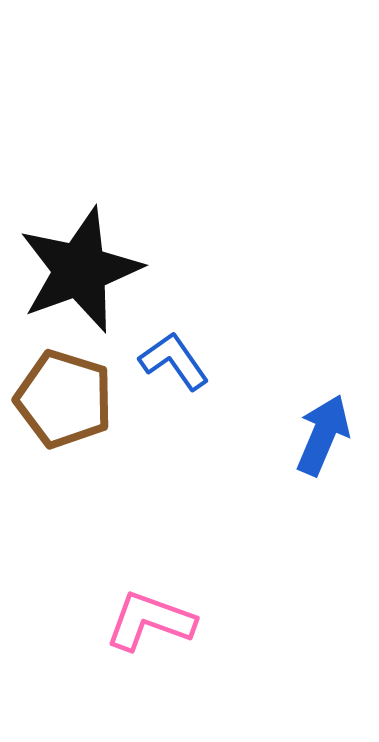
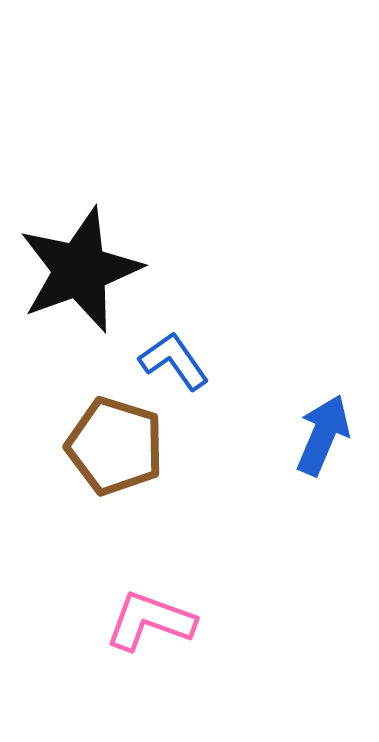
brown pentagon: moved 51 px right, 47 px down
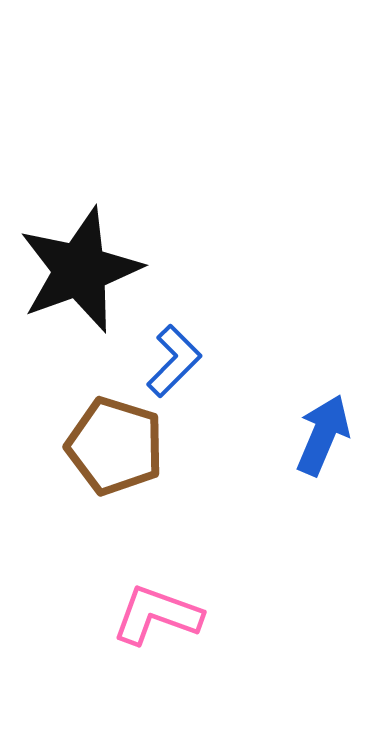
blue L-shape: rotated 80 degrees clockwise
pink L-shape: moved 7 px right, 6 px up
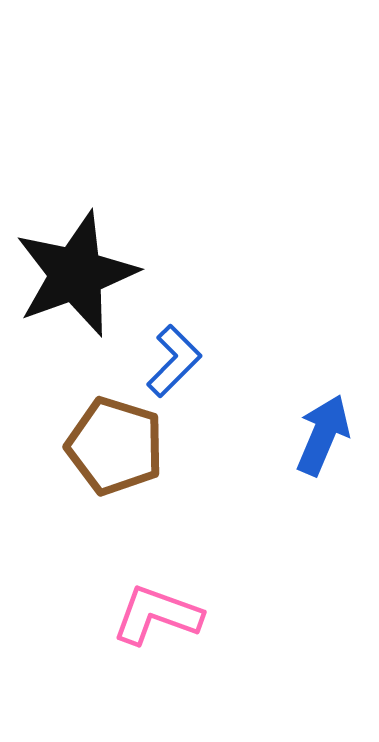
black star: moved 4 px left, 4 px down
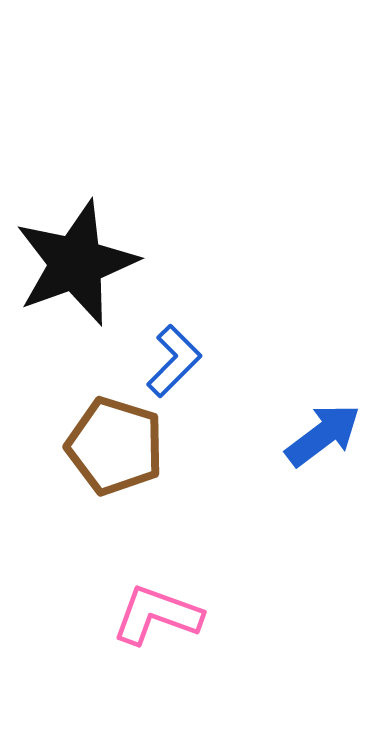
black star: moved 11 px up
blue arrow: rotated 30 degrees clockwise
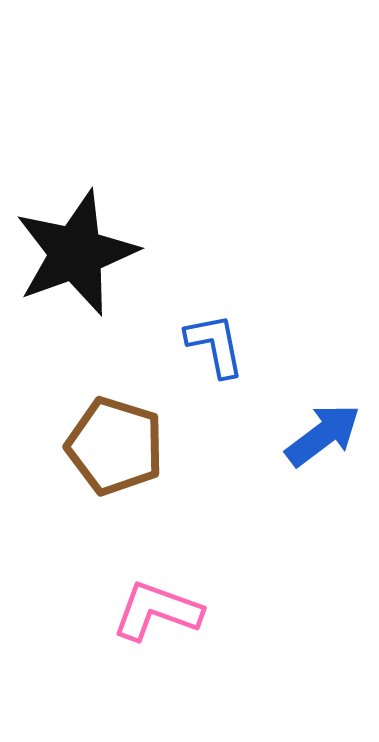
black star: moved 10 px up
blue L-shape: moved 41 px right, 16 px up; rotated 56 degrees counterclockwise
pink L-shape: moved 4 px up
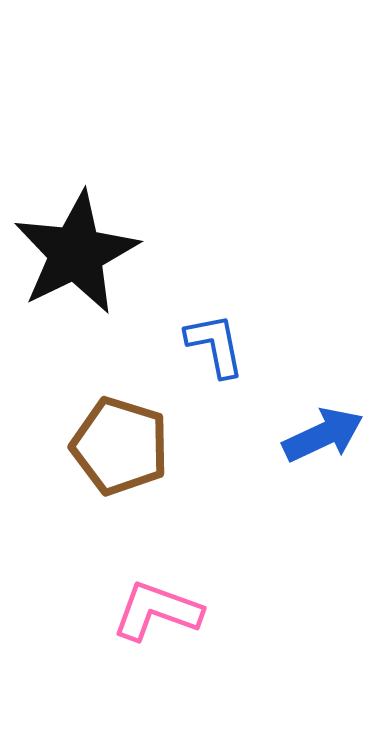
black star: rotated 6 degrees counterclockwise
blue arrow: rotated 12 degrees clockwise
brown pentagon: moved 5 px right
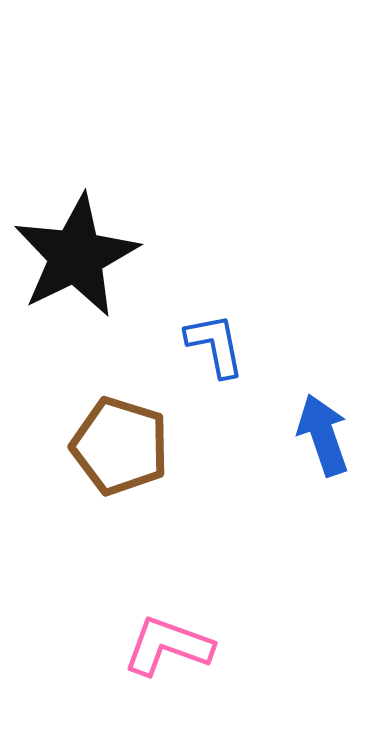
black star: moved 3 px down
blue arrow: rotated 84 degrees counterclockwise
pink L-shape: moved 11 px right, 35 px down
